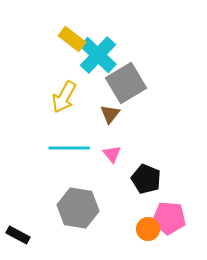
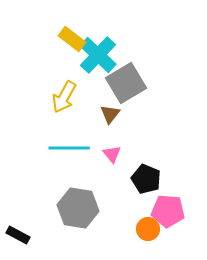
pink pentagon: moved 1 px left, 7 px up
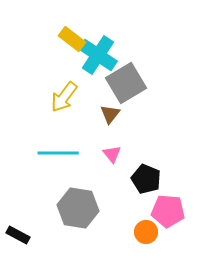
cyan cross: rotated 9 degrees counterclockwise
yellow arrow: rotated 8 degrees clockwise
cyan line: moved 11 px left, 5 px down
orange circle: moved 2 px left, 3 px down
